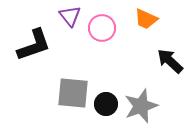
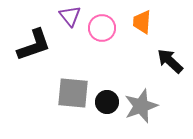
orange trapezoid: moved 4 px left, 3 px down; rotated 70 degrees clockwise
black circle: moved 1 px right, 2 px up
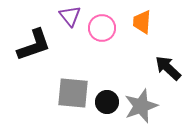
black arrow: moved 2 px left, 7 px down
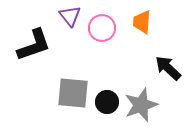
gray star: moved 1 px up
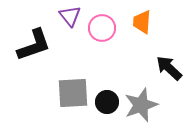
black arrow: moved 1 px right
gray square: rotated 8 degrees counterclockwise
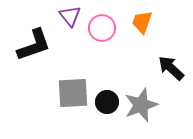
orange trapezoid: rotated 15 degrees clockwise
black arrow: moved 2 px right
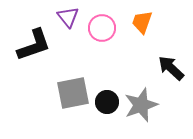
purple triangle: moved 2 px left, 1 px down
gray square: rotated 8 degrees counterclockwise
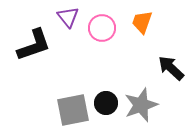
gray square: moved 17 px down
black circle: moved 1 px left, 1 px down
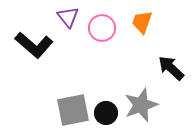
black L-shape: rotated 60 degrees clockwise
black circle: moved 10 px down
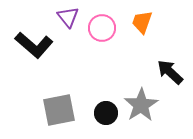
black arrow: moved 1 px left, 4 px down
gray star: rotated 12 degrees counterclockwise
gray square: moved 14 px left
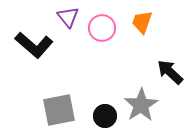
black circle: moved 1 px left, 3 px down
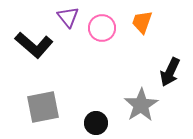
black arrow: rotated 108 degrees counterclockwise
gray square: moved 16 px left, 3 px up
black circle: moved 9 px left, 7 px down
